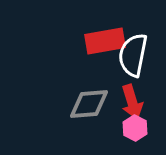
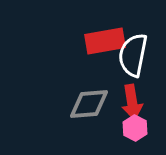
red arrow: rotated 8 degrees clockwise
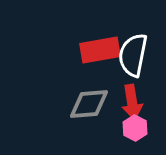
red rectangle: moved 5 px left, 9 px down
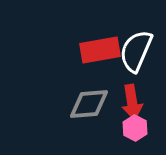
white semicircle: moved 3 px right, 4 px up; rotated 12 degrees clockwise
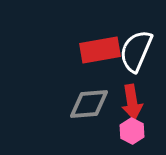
pink hexagon: moved 3 px left, 3 px down
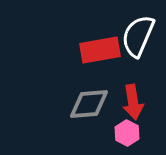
white semicircle: moved 2 px right, 15 px up
red arrow: moved 1 px right
pink hexagon: moved 5 px left, 2 px down
